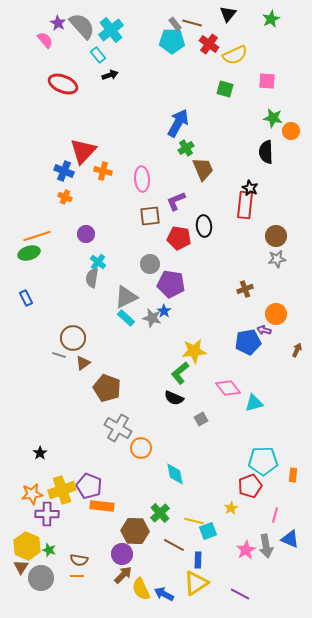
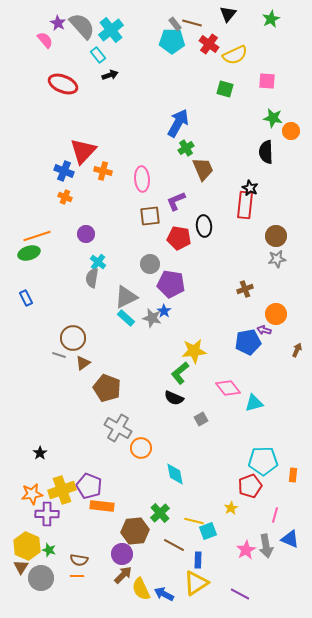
brown hexagon at (135, 531): rotated 8 degrees counterclockwise
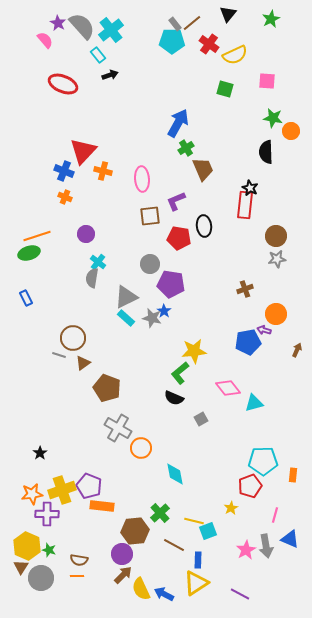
brown line at (192, 23): rotated 54 degrees counterclockwise
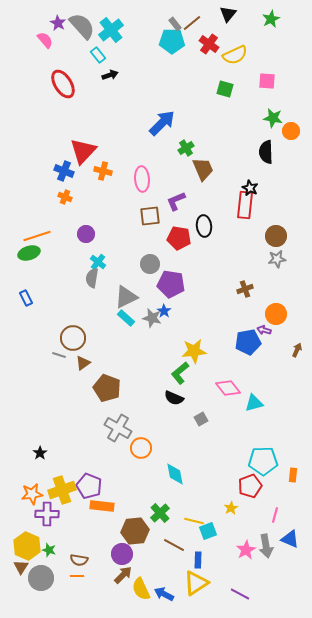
red ellipse at (63, 84): rotated 36 degrees clockwise
blue arrow at (178, 123): moved 16 px left; rotated 16 degrees clockwise
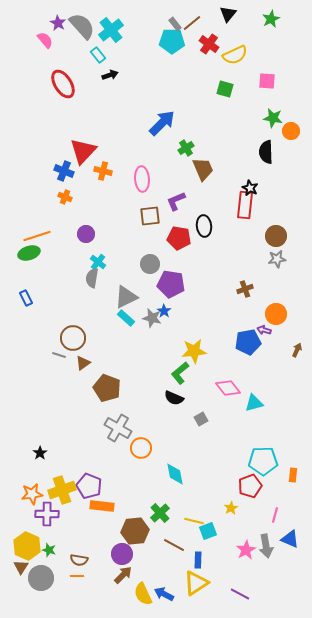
yellow semicircle at (141, 589): moved 2 px right, 5 px down
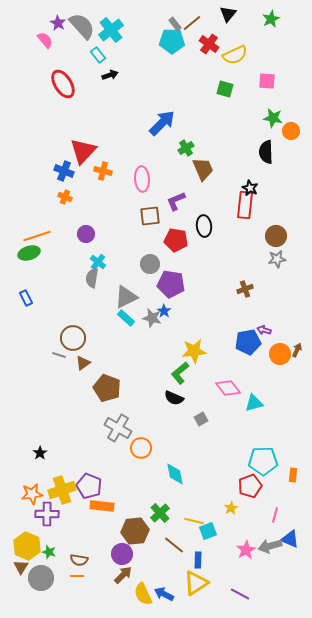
red pentagon at (179, 238): moved 3 px left, 2 px down
orange circle at (276, 314): moved 4 px right, 40 px down
brown line at (174, 545): rotated 10 degrees clockwise
gray arrow at (266, 546): moved 4 px right; rotated 85 degrees clockwise
green star at (49, 550): moved 2 px down
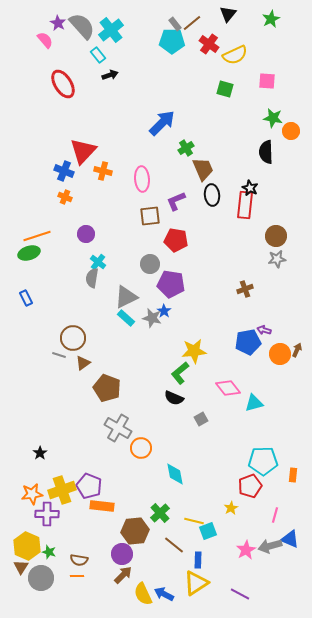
black ellipse at (204, 226): moved 8 px right, 31 px up
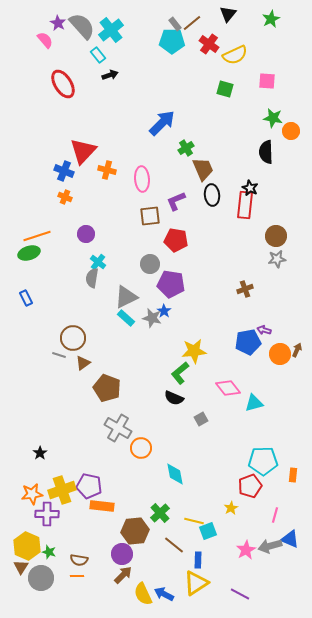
orange cross at (103, 171): moved 4 px right, 1 px up
purple pentagon at (89, 486): rotated 10 degrees counterclockwise
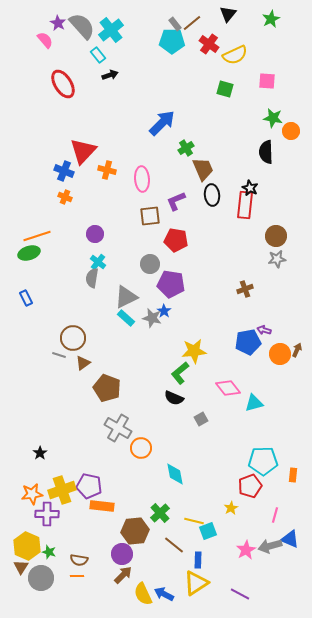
purple circle at (86, 234): moved 9 px right
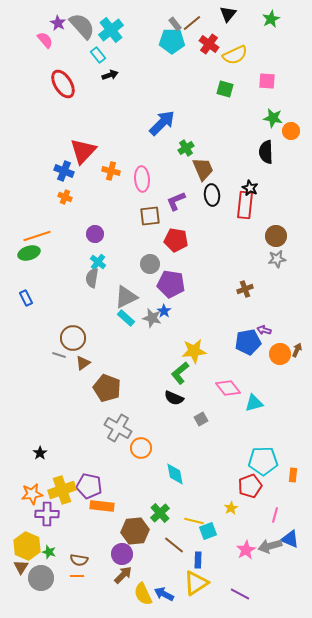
orange cross at (107, 170): moved 4 px right, 1 px down
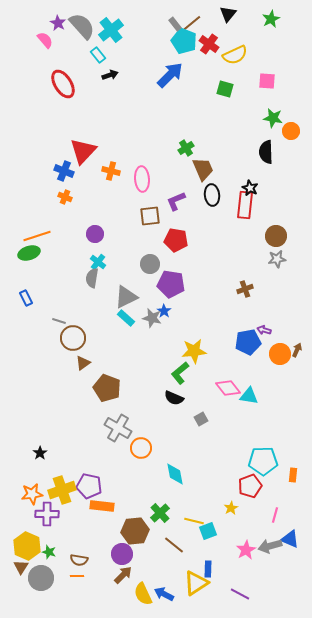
cyan pentagon at (172, 41): moved 12 px right; rotated 20 degrees clockwise
blue arrow at (162, 123): moved 8 px right, 48 px up
gray line at (59, 355): moved 34 px up
cyan triangle at (254, 403): moved 5 px left, 7 px up; rotated 24 degrees clockwise
blue rectangle at (198, 560): moved 10 px right, 9 px down
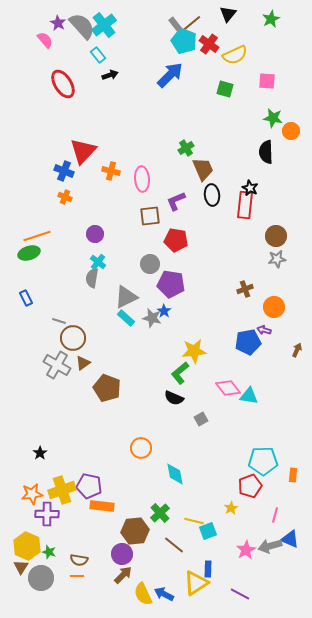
cyan cross at (111, 30): moved 7 px left, 5 px up
orange circle at (280, 354): moved 6 px left, 47 px up
gray cross at (118, 428): moved 61 px left, 63 px up
